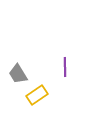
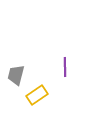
gray trapezoid: moved 2 px left, 1 px down; rotated 45 degrees clockwise
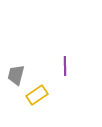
purple line: moved 1 px up
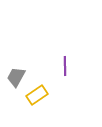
gray trapezoid: moved 2 px down; rotated 15 degrees clockwise
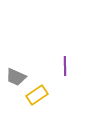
gray trapezoid: rotated 95 degrees counterclockwise
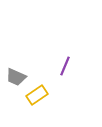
purple line: rotated 24 degrees clockwise
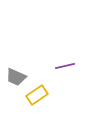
purple line: rotated 54 degrees clockwise
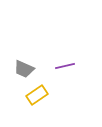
gray trapezoid: moved 8 px right, 8 px up
